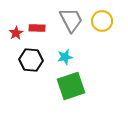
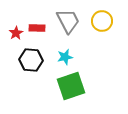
gray trapezoid: moved 3 px left, 1 px down
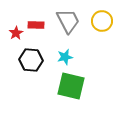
red rectangle: moved 1 px left, 3 px up
green square: rotated 32 degrees clockwise
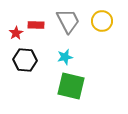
black hexagon: moved 6 px left
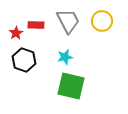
black hexagon: moved 1 px left; rotated 15 degrees clockwise
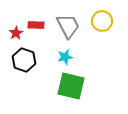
gray trapezoid: moved 5 px down
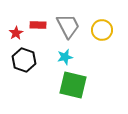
yellow circle: moved 9 px down
red rectangle: moved 2 px right
green square: moved 2 px right, 1 px up
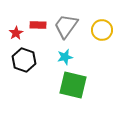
gray trapezoid: moved 2 px left; rotated 116 degrees counterclockwise
